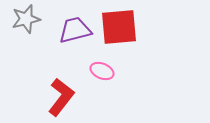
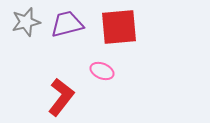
gray star: moved 3 px down
purple trapezoid: moved 8 px left, 6 px up
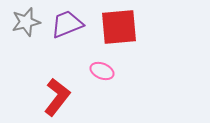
purple trapezoid: rotated 8 degrees counterclockwise
red L-shape: moved 4 px left
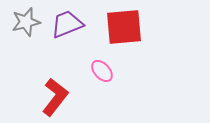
red square: moved 5 px right
pink ellipse: rotated 25 degrees clockwise
red L-shape: moved 2 px left
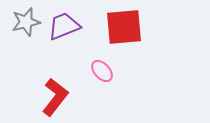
purple trapezoid: moved 3 px left, 2 px down
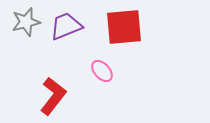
purple trapezoid: moved 2 px right
red L-shape: moved 2 px left, 1 px up
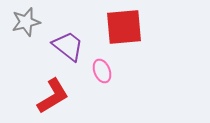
purple trapezoid: moved 2 px right, 20 px down; rotated 60 degrees clockwise
pink ellipse: rotated 20 degrees clockwise
red L-shape: rotated 21 degrees clockwise
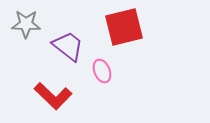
gray star: moved 2 px down; rotated 16 degrees clockwise
red square: rotated 9 degrees counterclockwise
red L-shape: rotated 75 degrees clockwise
